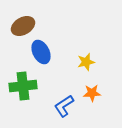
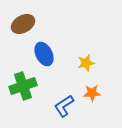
brown ellipse: moved 2 px up
blue ellipse: moved 3 px right, 2 px down
yellow star: moved 1 px down
green cross: rotated 12 degrees counterclockwise
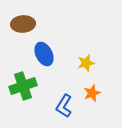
brown ellipse: rotated 25 degrees clockwise
orange star: rotated 18 degrees counterclockwise
blue L-shape: rotated 25 degrees counterclockwise
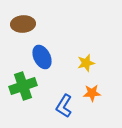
blue ellipse: moved 2 px left, 3 px down
orange star: rotated 18 degrees clockwise
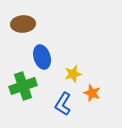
blue ellipse: rotated 10 degrees clockwise
yellow star: moved 13 px left, 11 px down
orange star: rotated 24 degrees clockwise
blue L-shape: moved 1 px left, 2 px up
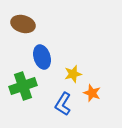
brown ellipse: rotated 20 degrees clockwise
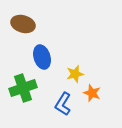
yellow star: moved 2 px right
green cross: moved 2 px down
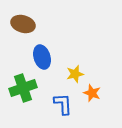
blue L-shape: rotated 145 degrees clockwise
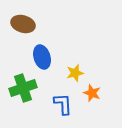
yellow star: moved 1 px up
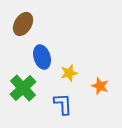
brown ellipse: rotated 75 degrees counterclockwise
yellow star: moved 6 px left
green cross: rotated 24 degrees counterclockwise
orange star: moved 8 px right, 7 px up
